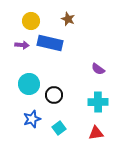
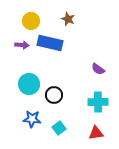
blue star: rotated 24 degrees clockwise
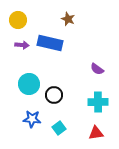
yellow circle: moved 13 px left, 1 px up
purple semicircle: moved 1 px left
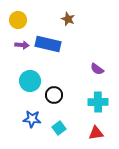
blue rectangle: moved 2 px left, 1 px down
cyan circle: moved 1 px right, 3 px up
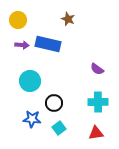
black circle: moved 8 px down
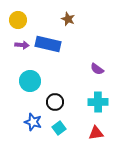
black circle: moved 1 px right, 1 px up
blue star: moved 1 px right, 3 px down; rotated 12 degrees clockwise
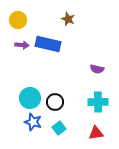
purple semicircle: rotated 24 degrees counterclockwise
cyan circle: moved 17 px down
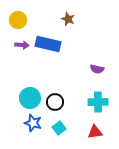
blue star: moved 1 px down
red triangle: moved 1 px left, 1 px up
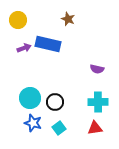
purple arrow: moved 2 px right, 3 px down; rotated 24 degrees counterclockwise
red triangle: moved 4 px up
